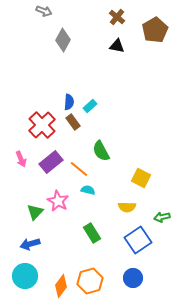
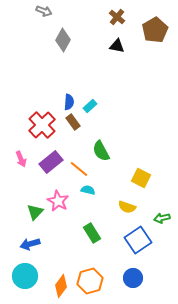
yellow semicircle: rotated 18 degrees clockwise
green arrow: moved 1 px down
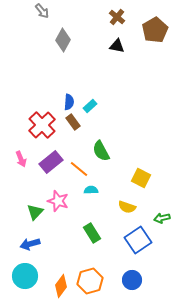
gray arrow: moved 2 px left; rotated 28 degrees clockwise
cyan semicircle: moved 3 px right; rotated 16 degrees counterclockwise
pink star: rotated 10 degrees counterclockwise
blue circle: moved 1 px left, 2 px down
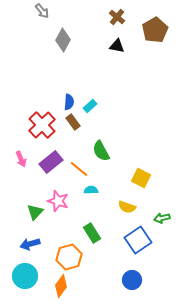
orange hexagon: moved 21 px left, 24 px up
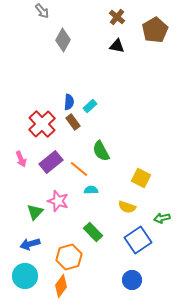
red cross: moved 1 px up
green rectangle: moved 1 px right, 1 px up; rotated 12 degrees counterclockwise
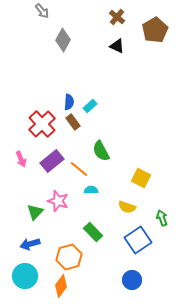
black triangle: rotated 14 degrees clockwise
purple rectangle: moved 1 px right, 1 px up
green arrow: rotated 84 degrees clockwise
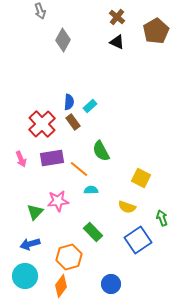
gray arrow: moved 2 px left; rotated 21 degrees clockwise
brown pentagon: moved 1 px right, 1 px down
black triangle: moved 4 px up
purple rectangle: moved 3 px up; rotated 30 degrees clockwise
pink star: rotated 25 degrees counterclockwise
blue circle: moved 21 px left, 4 px down
